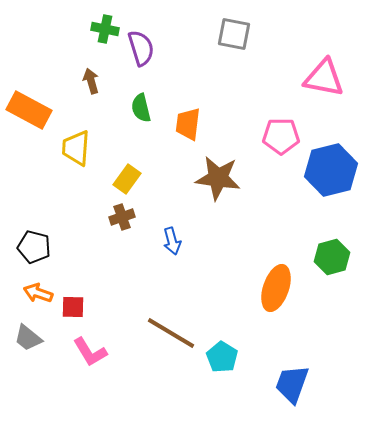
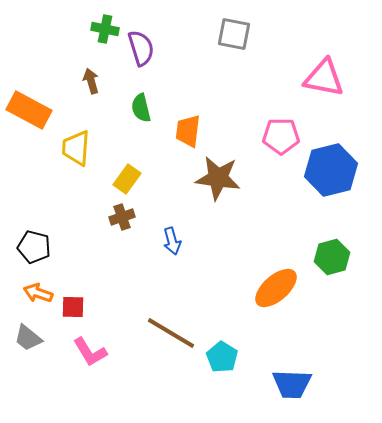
orange trapezoid: moved 7 px down
orange ellipse: rotated 30 degrees clockwise
blue trapezoid: rotated 108 degrees counterclockwise
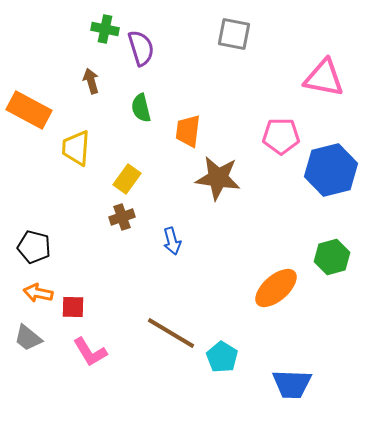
orange arrow: rotated 8 degrees counterclockwise
